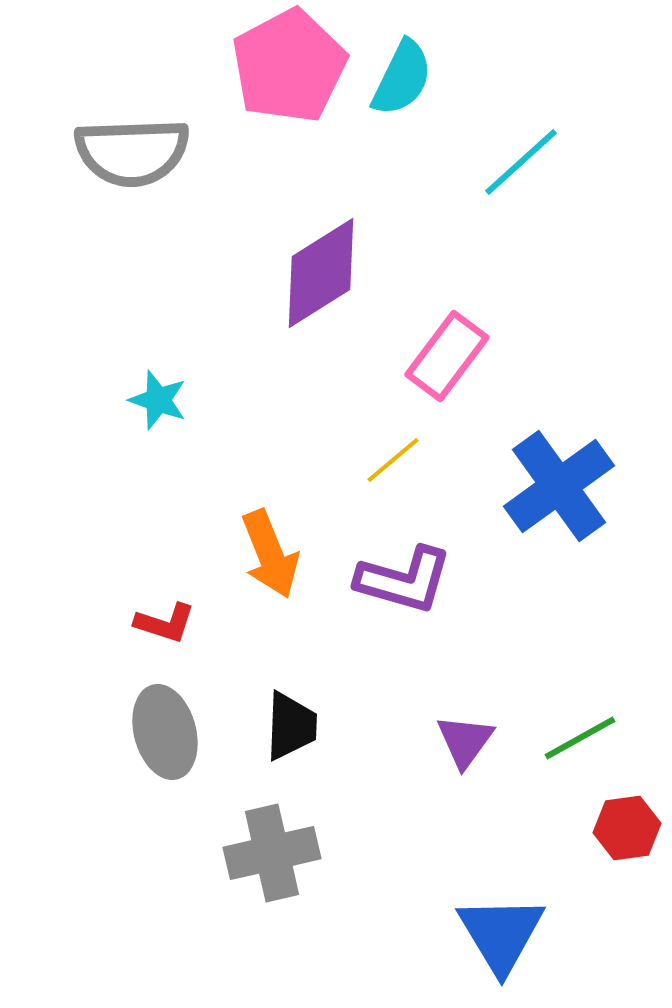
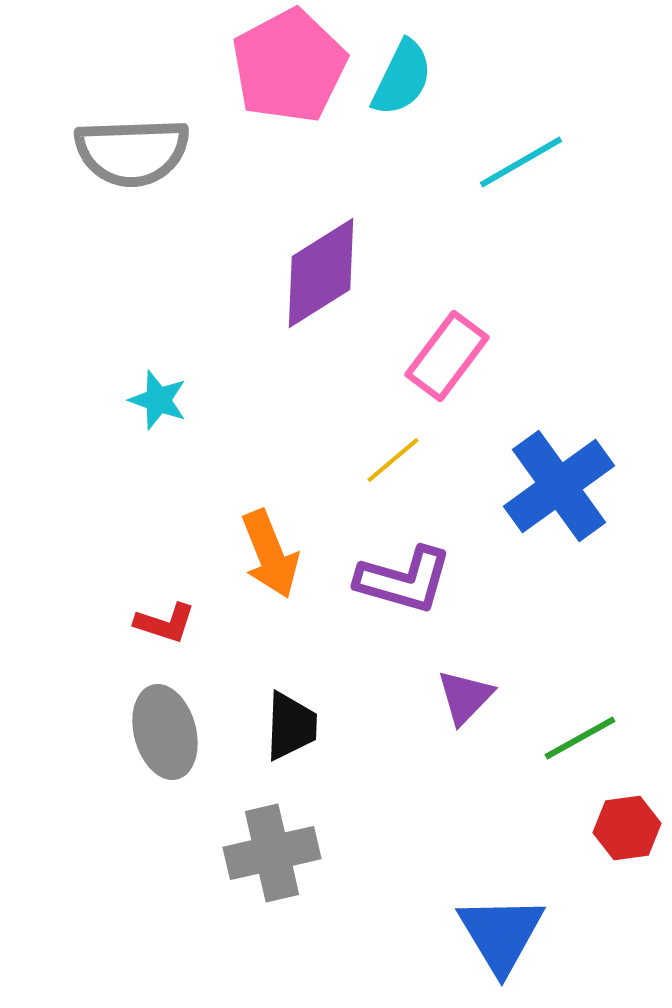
cyan line: rotated 12 degrees clockwise
purple triangle: moved 44 px up; rotated 8 degrees clockwise
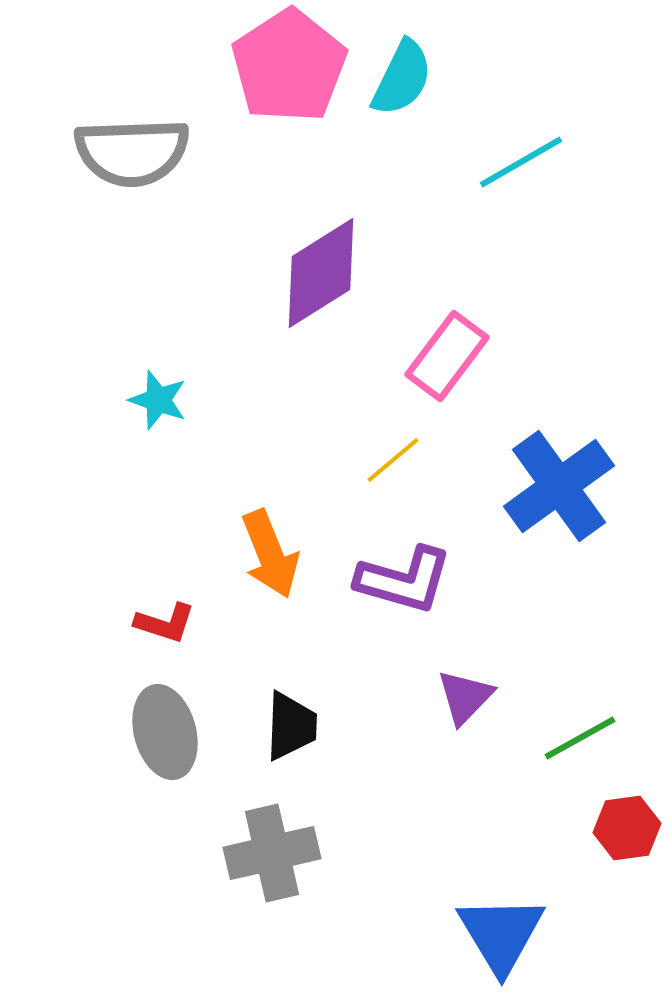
pink pentagon: rotated 5 degrees counterclockwise
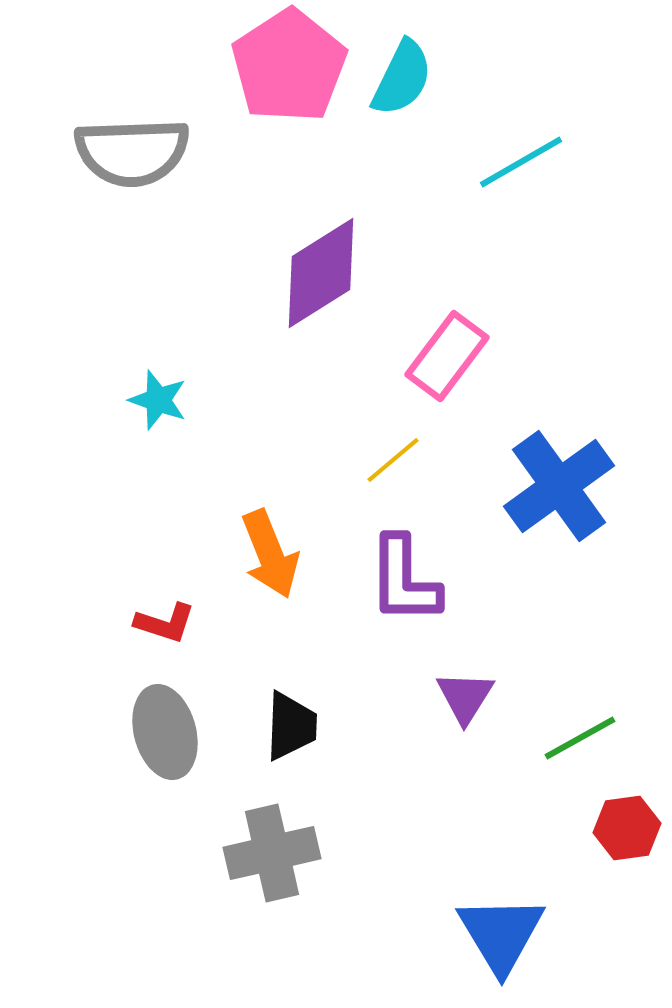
purple L-shape: rotated 74 degrees clockwise
purple triangle: rotated 12 degrees counterclockwise
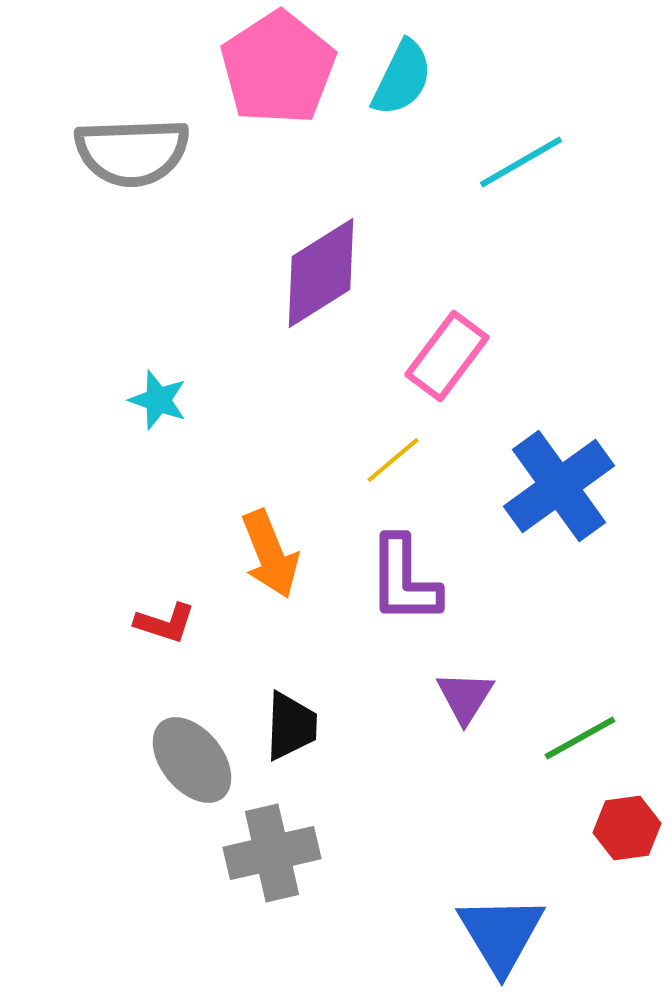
pink pentagon: moved 11 px left, 2 px down
gray ellipse: moved 27 px right, 28 px down; rotated 24 degrees counterclockwise
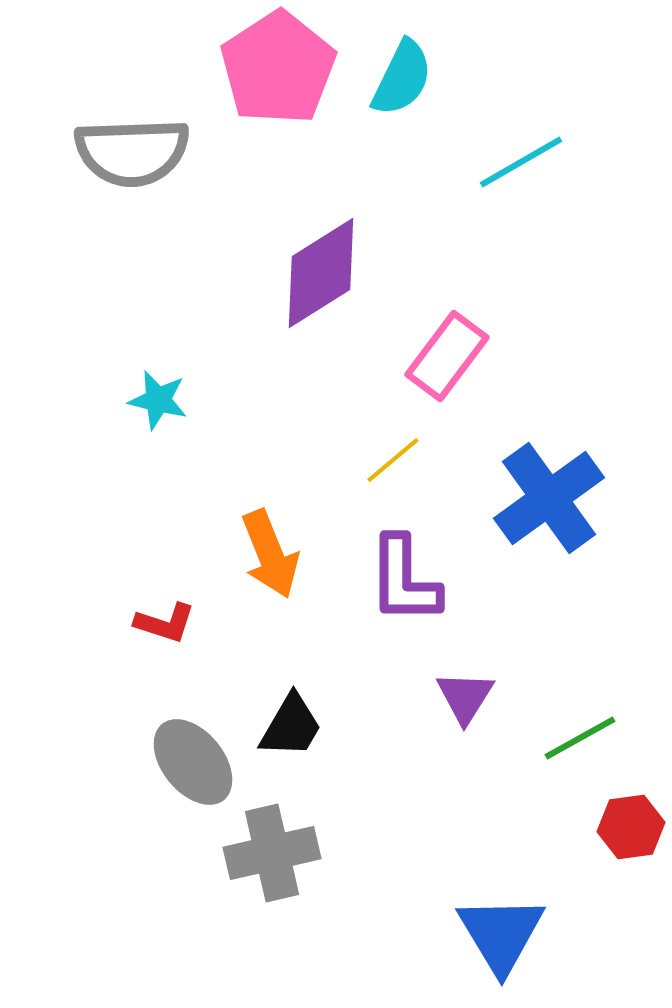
cyan star: rotated 6 degrees counterclockwise
blue cross: moved 10 px left, 12 px down
black trapezoid: rotated 28 degrees clockwise
gray ellipse: moved 1 px right, 2 px down
red hexagon: moved 4 px right, 1 px up
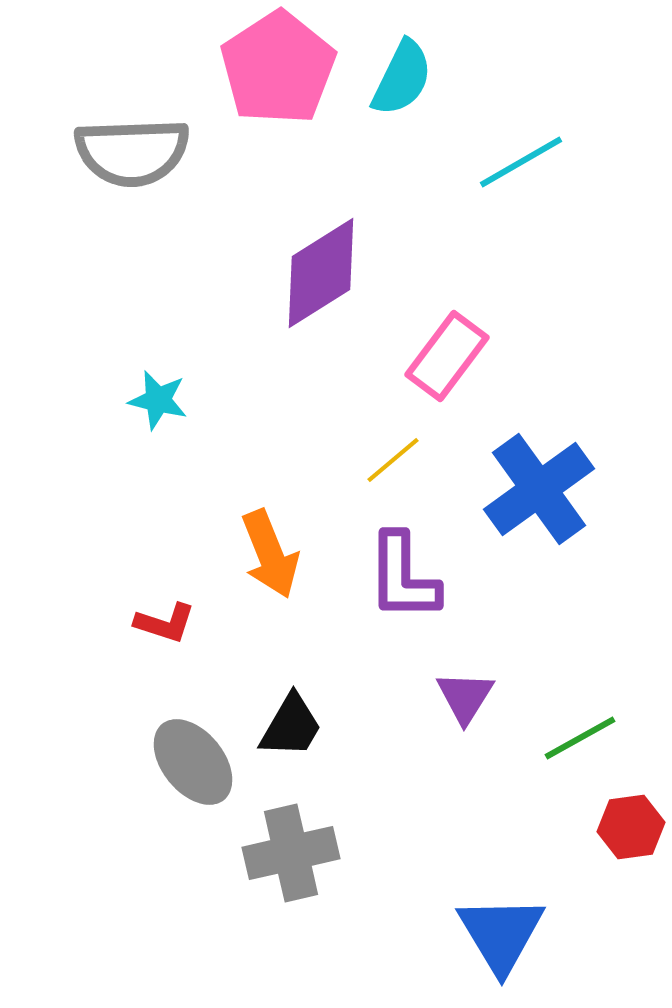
blue cross: moved 10 px left, 9 px up
purple L-shape: moved 1 px left, 3 px up
gray cross: moved 19 px right
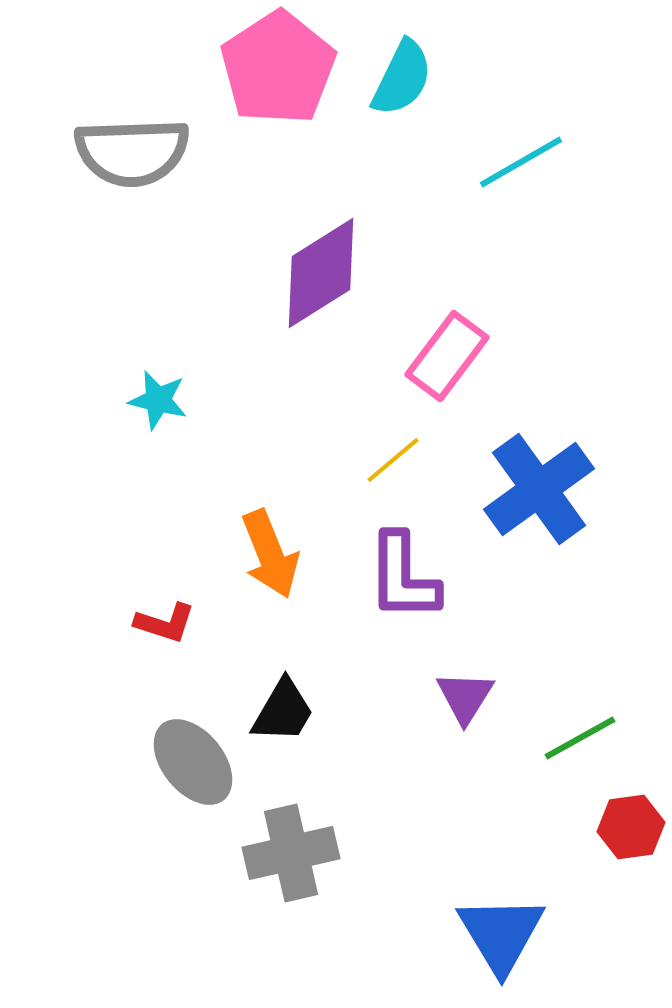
black trapezoid: moved 8 px left, 15 px up
